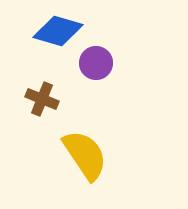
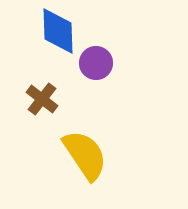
blue diamond: rotated 72 degrees clockwise
brown cross: rotated 16 degrees clockwise
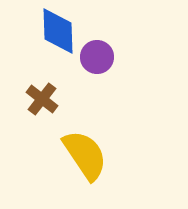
purple circle: moved 1 px right, 6 px up
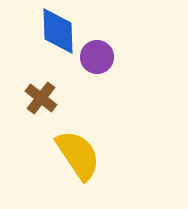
brown cross: moved 1 px left, 1 px up
yellow semicircle: moved 7 px left
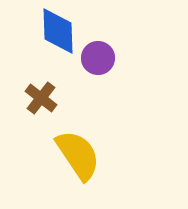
purple circle: moved 1 px right, 1 px down
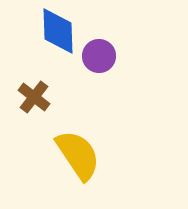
purple circle: moved 1 px right, 2 px up
brown cross: moved 7 px left, 1 px up
